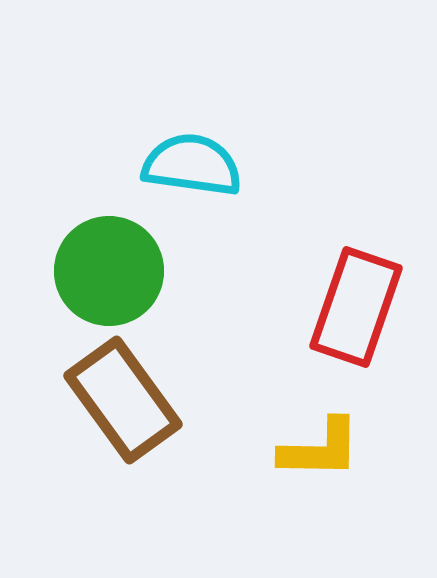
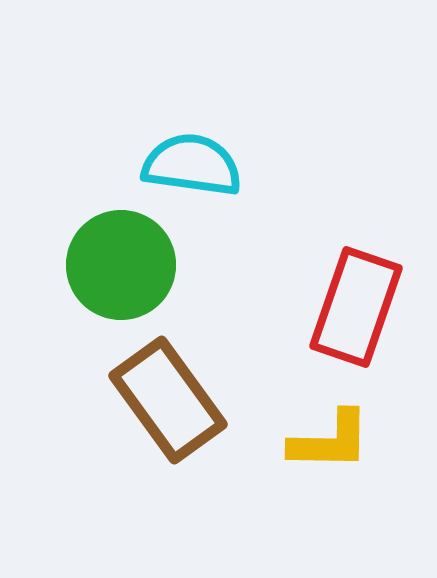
green circle: moved 12 px right, 6 px up
brown rectangle: moved 45 px right
yellow L-shape: moved 10 px right, 8 px up
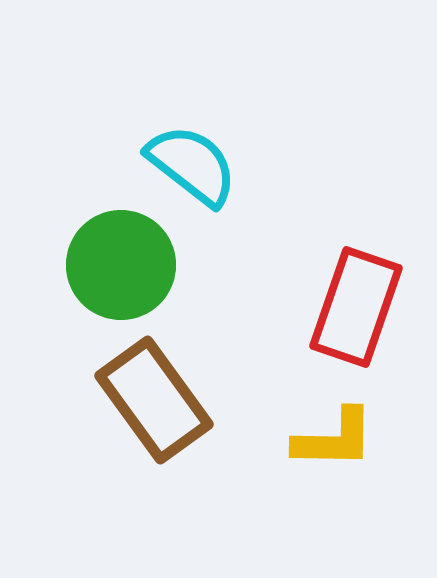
cyan semicircle: rotated 30 degrees clockwise
brown rectangle: moved 14 px left
yellow L-shape: moved 4 px right, 2 px up
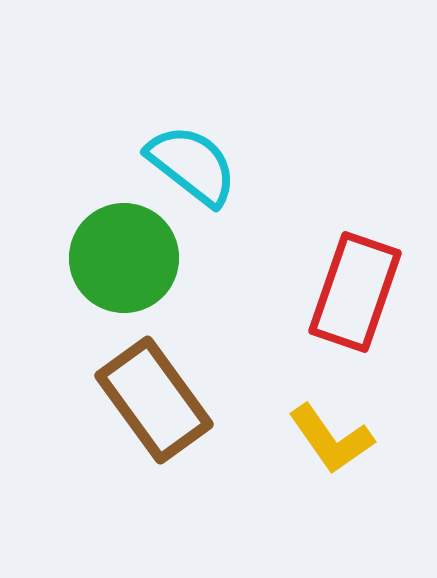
green circle: moved 3 px right, 7 px up
red rectangle: moved 1 px left, 15 px up
yellow L-shape: moved 3 px left; rotated 54 degrees clockwise
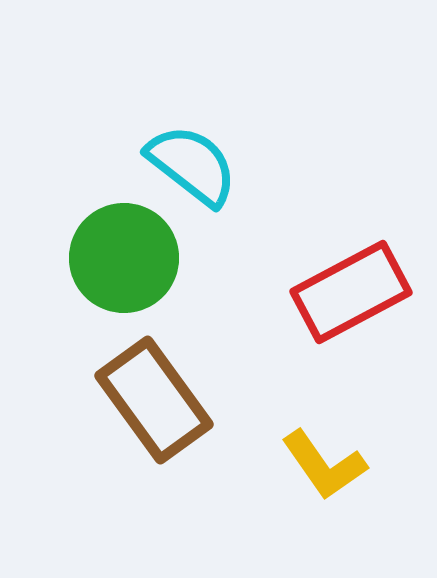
red rectangle: moved 4 px left; rotated 43 degrees clockwise
yellow L-shape: moved 7 px left, 26 px down
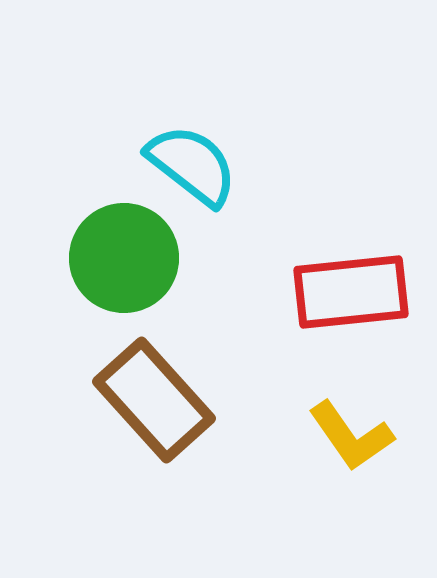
red rectangle: rotated 22 degrees clockwise
brown rectangle: rotated 6 degrees counterclockwise
yellow L-shape: moved 27 px right, 29 px up
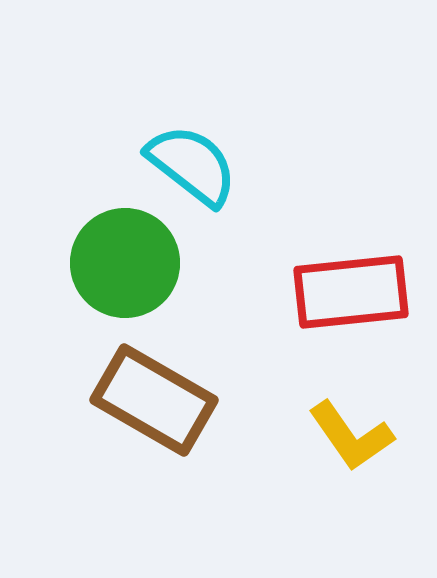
green circle: moved 1 px right, 5 px down
brown rectangle: rotated 18 degrees counterclockwise
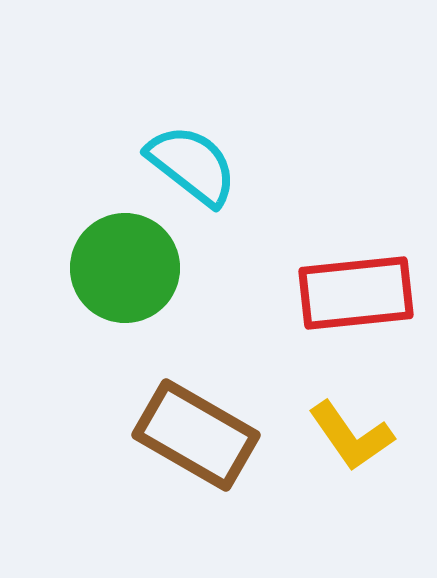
green circle: moved 5 px down
red rectangle: moved 5 px right, 1 px down
brown rectangle: moved 42 px right, 35 px down
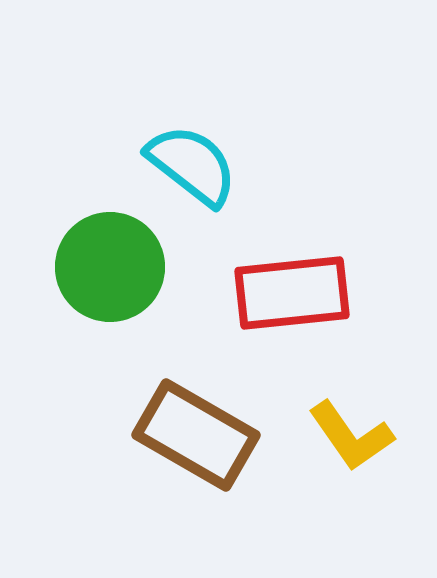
green circle: moved 15 px left, 1 px up
red rectangle: moved 64 px left
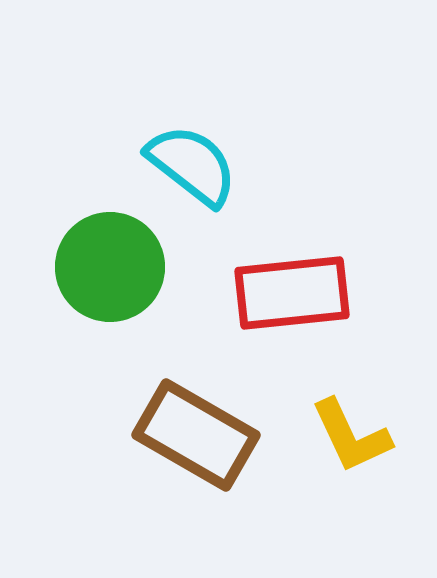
yellow L-shape: rotated 10 degrees clockwise
